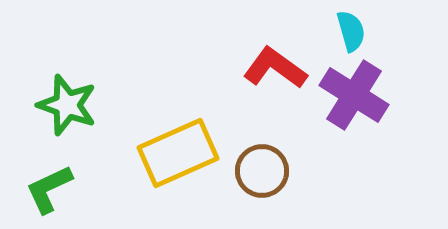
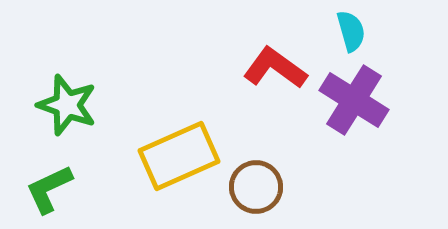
purple cross: moved 5 px down
yellow rectangle: moved 1 px right, 3 px down
brown circle: moved 6 px left, 16 px down
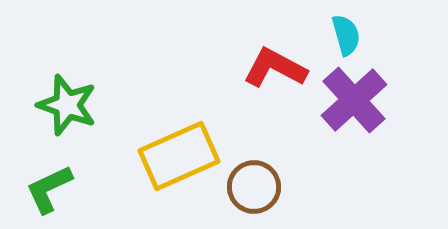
cyan semicircle: moved 5 px left, 4 px down
red L-shape: rotated 8 degrees counterclockwise
purple cross: rotated 16 degrees clockwise
brown circle: moved 2 px left
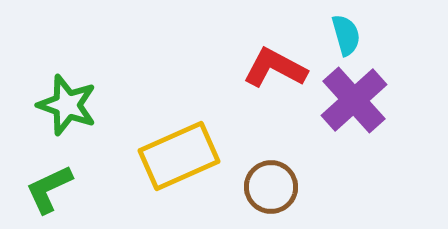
brown circle: moved 17 px right
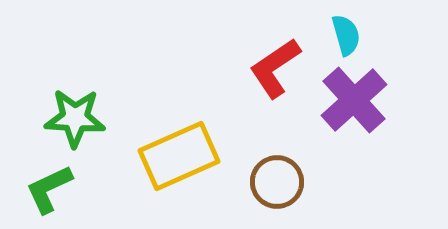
red L-shape: rotated 62 degrees counterclockwise
green star: moved 8 px right, 13 px down; rotated 16 degrees counterclockwise
brown circle: moved 6 px right, 5 px up
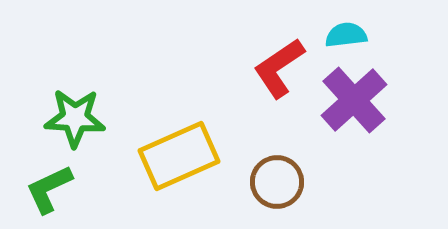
cyan semicircle: rotated 81 degrees counterclockwise
red L-shape: moved 4 px right
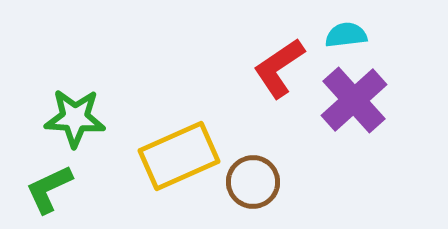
brown circle: moved 24 px left
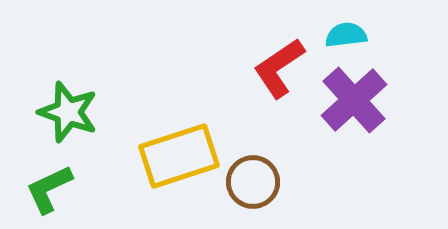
green star: moved 7 px left, 6 px up; rotated 16 degrees clockwise
yellow rectangle: rotated 6 degrees clockwise
